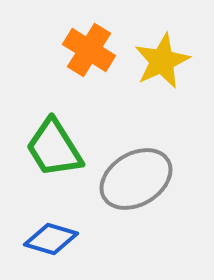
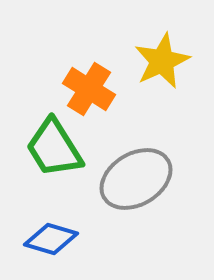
orange cross: moved 39 px down
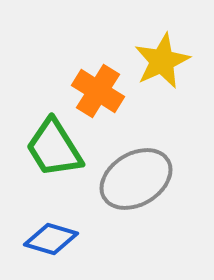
orange cross: moved 9 px right, 2 px down
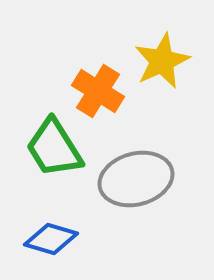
gray ellipse: rotated 16 degrees clockwise
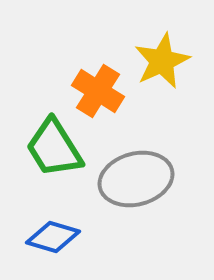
blue diamond: moved 2 px right, 2 px up
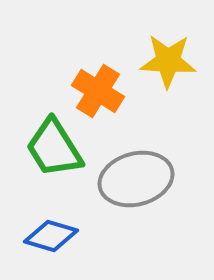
yellow star: moved 6 px right; rotated 28 degrees clockwise
blue diamond: moved 2 px left, 1 px up
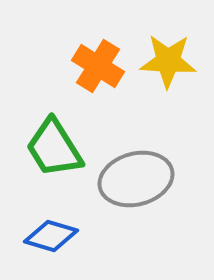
orange cross: moved 25 px up
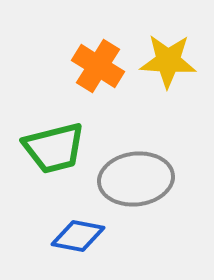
green trapezoid: rotated 72 degrees counterclockwise
gray ellipse: rotated 8 degrees clockwise
blue diamond: moved 27 px right; rotated 6 degrees counterclockwise
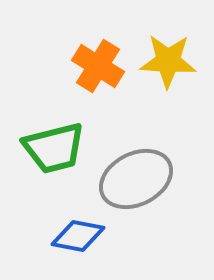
gray ellipse: rotated 20 degrees counterclockwise
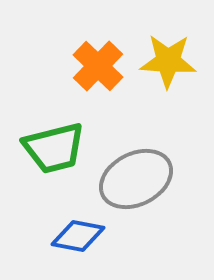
orange cross: rotated 12 degrees clockwise
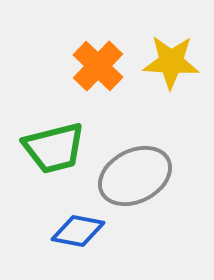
yellow star: moved 3 px right, 1 px down
gray ellipse: moved 1 px left, 3 px up
blue diamond: moved 5 px up
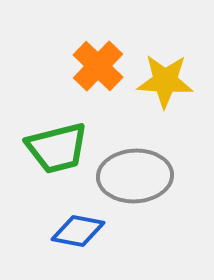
yellow star: moved 6 px left, 19 px down
green trapezoid: moved 3 px right
gray ellipse: rotated 24 degrees clockwise
